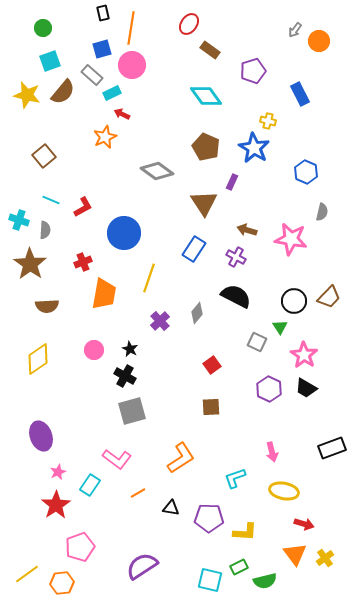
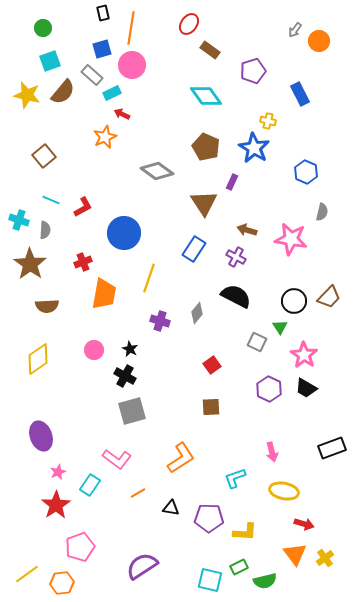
purple cross at (160, 321): rotated 30 degrees counterclockwise
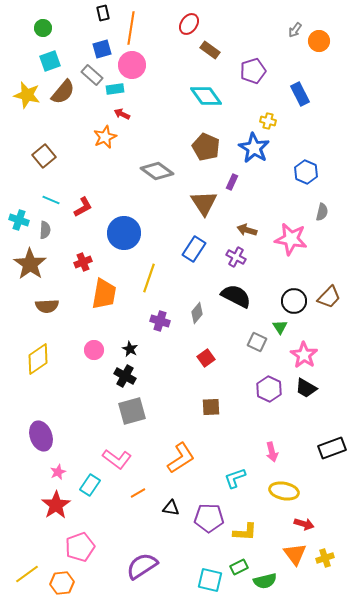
cyan rectangle at (112, 93): moved 3 px right, 4 px up; rotated 18 degrees clockwise
red square at (212, 365): moved 6 px left, 7 px up
yellow cross at (325, 558): rotated 18 degrees clockwise
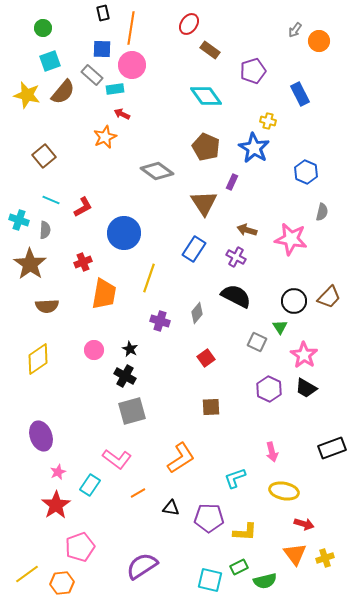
blue square at (102, 49): rotated 18 degrees clockwise
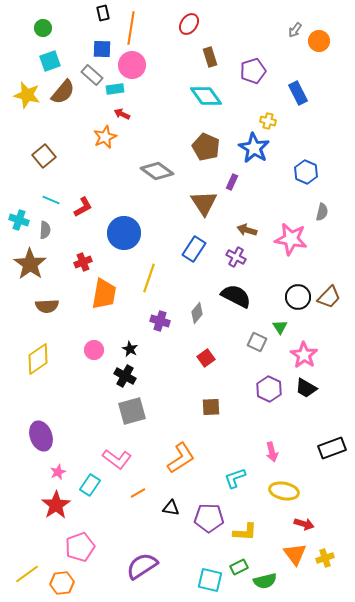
brown rectangle at (210, 50): moved 7 px down; rotated 36 degrees clockwise
blue rectangle at (300, 94): moved 2 px left, 1 px up
black circle at (294, 301): moved 4 px right, 4 px up
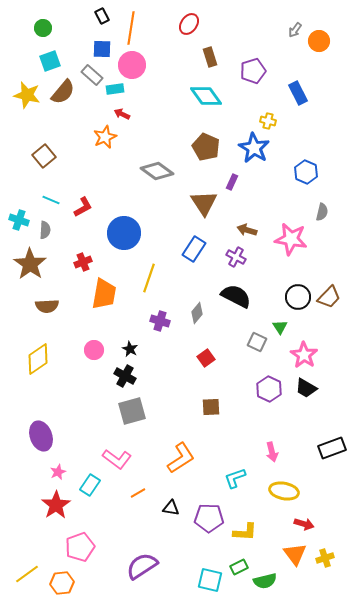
black rectangle at (103, 13): moved 1 px left, 3 px down; rotated 14 degrees counterclockwise
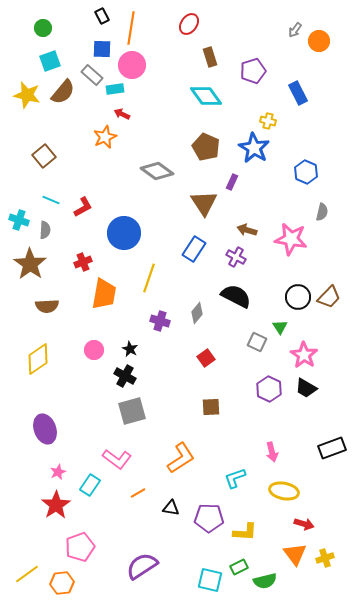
purple ellipse at (41, 436): moved 4 px right, 7 px up
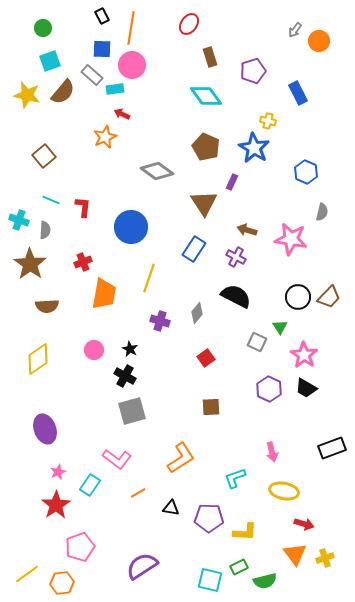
red L-shape at (83, 207): rotated 55 degrees counterclockwise
blue circle at (124, 233): moved 7 px right, 6 px up
